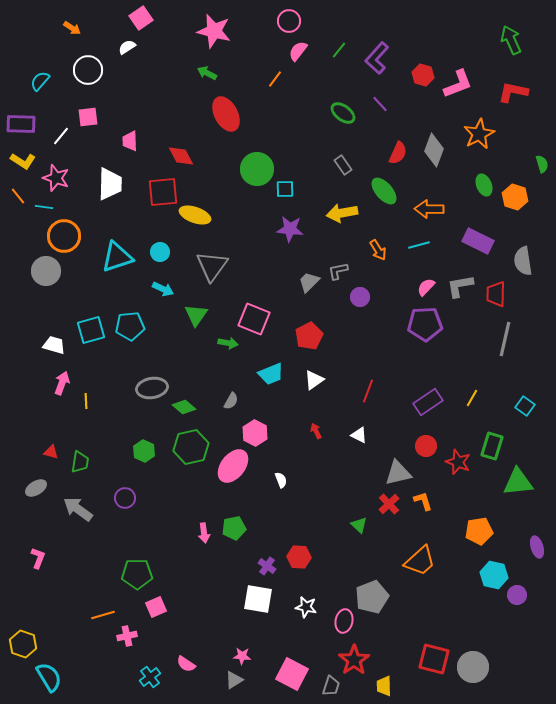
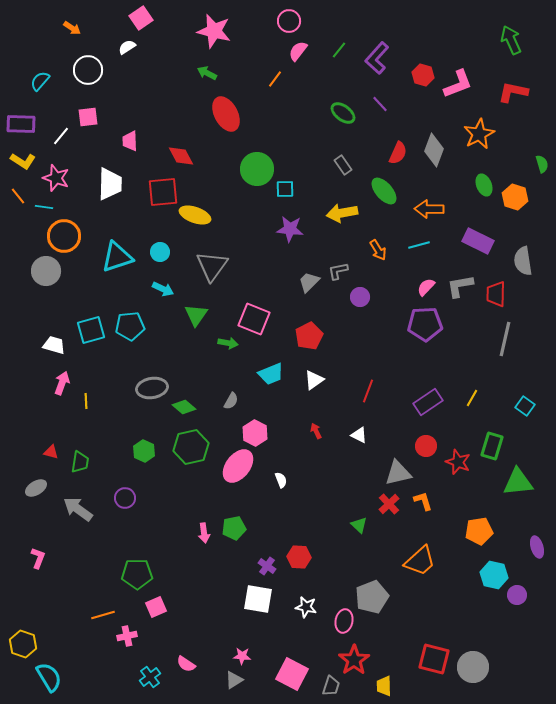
pink ellipse at (233, 466): moved 5 px right
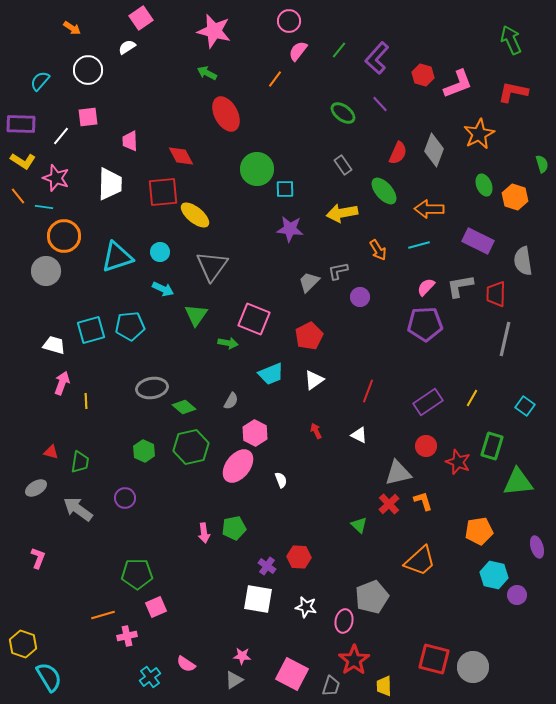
yellow ellipse at (195, 215): rotated 20 degrees clockwise
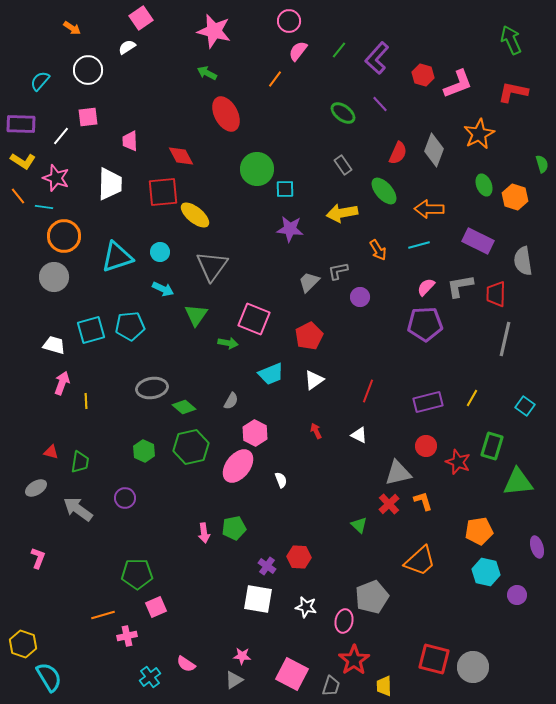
gray circle at (46, 271): moved 8 px right, 6 px down
purple rectangle at (428, 402): rotated 20 degrees clockwise
cyan hexagon at (494, 575): moved 8 px left, 3 px up
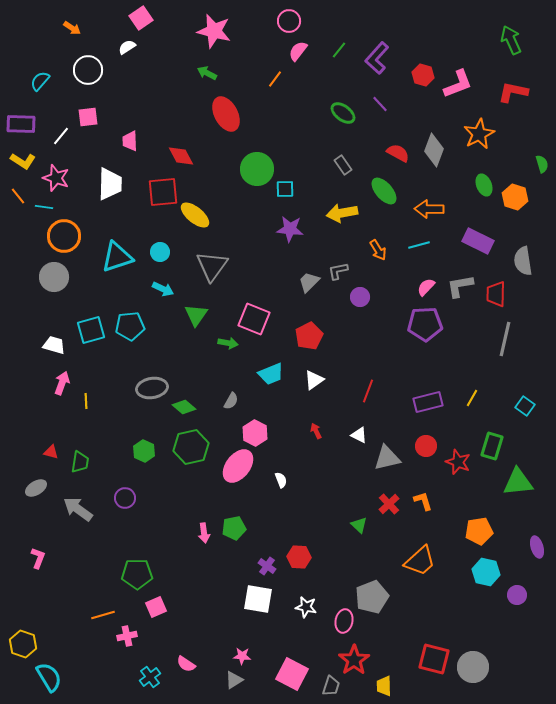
red semicircle at (398, 153): rotated 85 degrees counterclockwise
gray triangle at (398, 473): moved 11 px left, 15 px up
